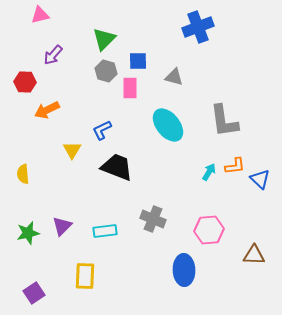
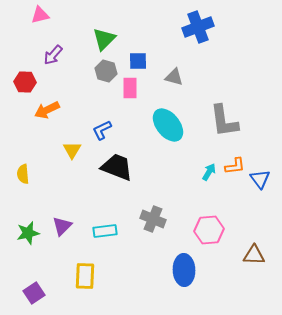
blue triangle: rotated 10 degrees clockwise
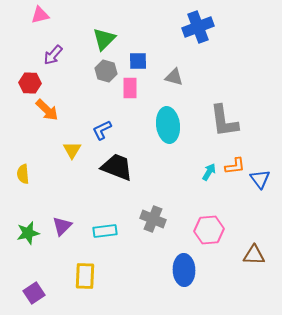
red hexagon: moved 5 px right, 1 px down
orange arrow: rotated 110 degrees counterclockwise
cyan ellipse: rotated 32 degrees clockwise
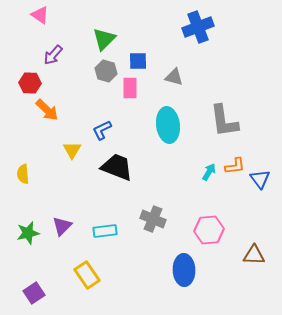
pink triangle: rotated 48 degrees clockwise
yellow rectangle: moved 2 px right, 1 px up; rotated 36 degrees counterclockwise
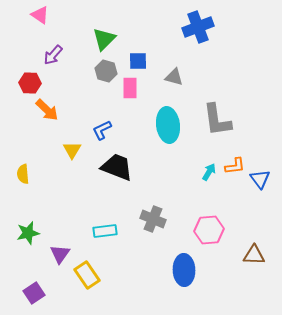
gray L-shape: moved 7 px left, 1 px up
purple triangle: moved 2 px left, 28 px down; rotated 10 degrees counterclockwise
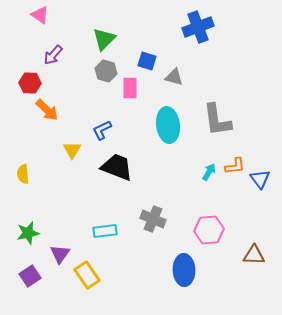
blue square: moved 9 px right; rotated 18 degrees clockwise
purple square: moved 4 px left, 17 px up
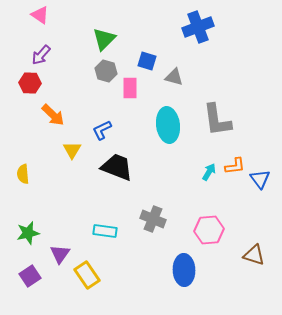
purple arrow: moved 12 px left
orange arrow: moved 6 px right, 5 px down
cyan rectangle: rotated 15 degrees clockwise
brown triangle: rotated 15 degrees clockwise
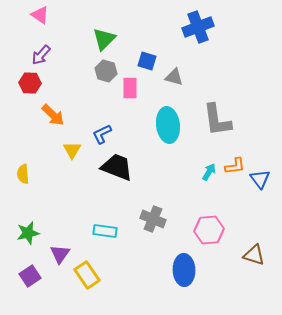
blue L-shape: moved 4 px down
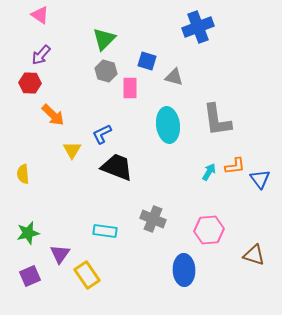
purple square: rotated 10 degrees clockwise
